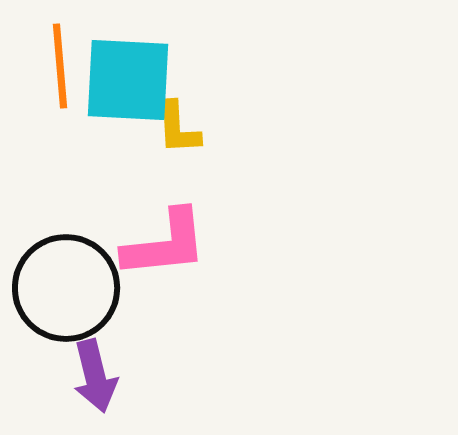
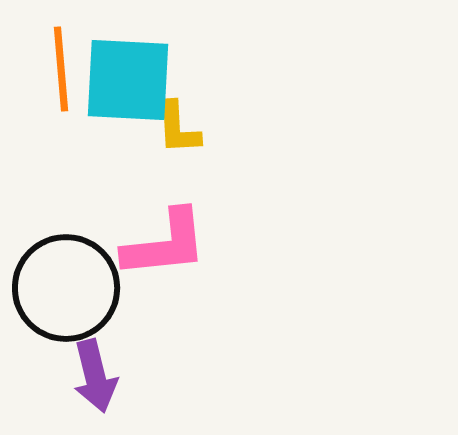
orange line: moved 1 px right, 3 px down
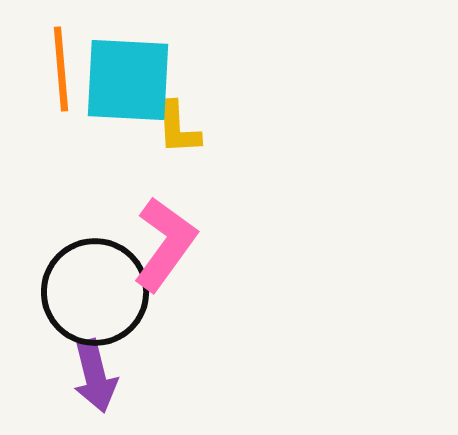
pink L-shape: rotated 48 degrees counterclockwise
black circle: moved 29 px right, 4 px down
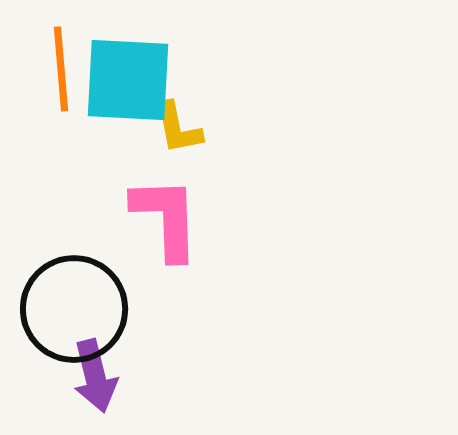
yellow L-shape: rotated 8 degrees counterclockwise
pink L-shape: moved 1 px right, 26 px up; rotated 38 degrees counterclockwise
black circle: moved 21 px left, 17 px down
